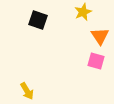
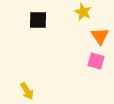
yellow star: rotated 24 degrees counterclockwise
black square: rotated 18 degrees counterclockwise
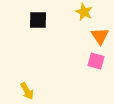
yellow star: moved 1 px right
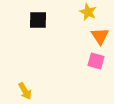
yellow star: moved 4 px right
yellow arrow: moved 2 px left
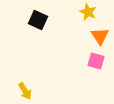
black square: rotated 24 degrees clockwise
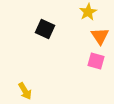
yellow star: rotated 18 degrees clockwise
black square: moved 7 px right, 9 px down
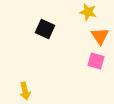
yellow star: rotated 30 degrees counterclockwise
yellow arrow: rotated 18 degrees clockwise
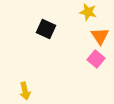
black square: moved 1 px right
pink square: moved 2 px up; rotated 24 degrees clockwise
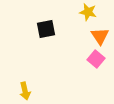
black square: rotated 36 degrees counterclockwise
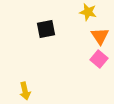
pink square: moved 3 px right
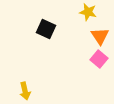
black square: rotated 36 degrees clockwise
